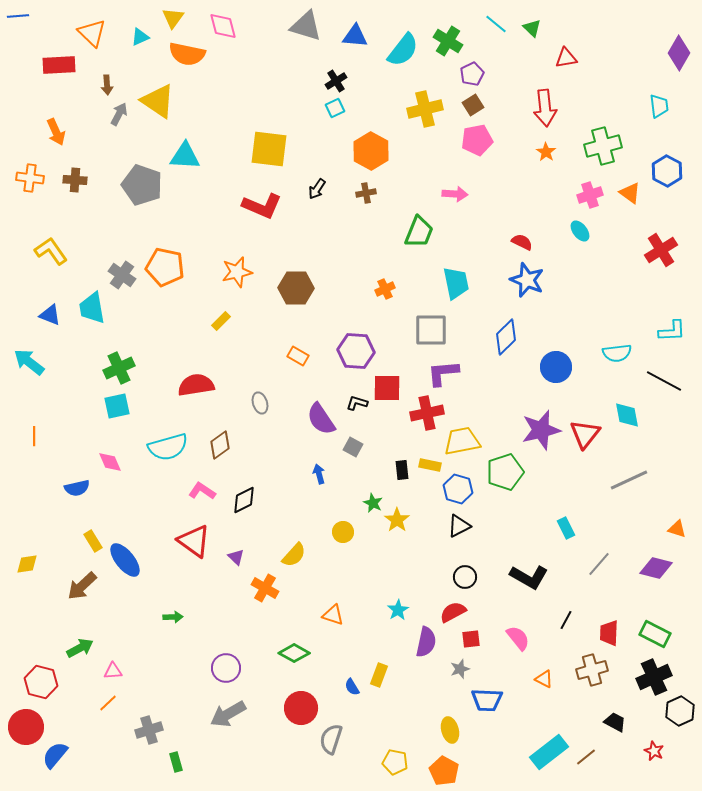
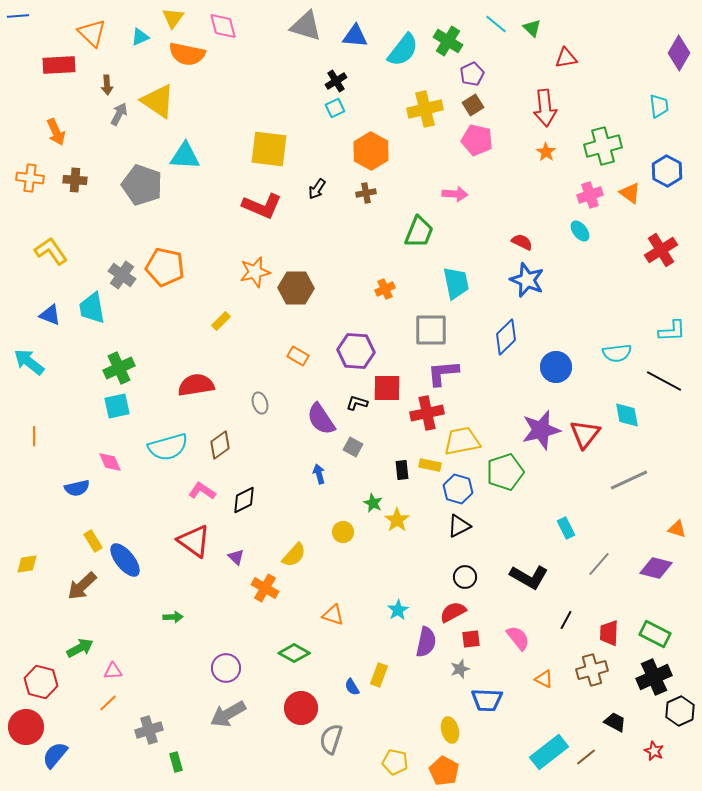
pink pentagon at (477, 140): rotated 24 degrees clockwise
orange star at (237, 272): moved 18 px right
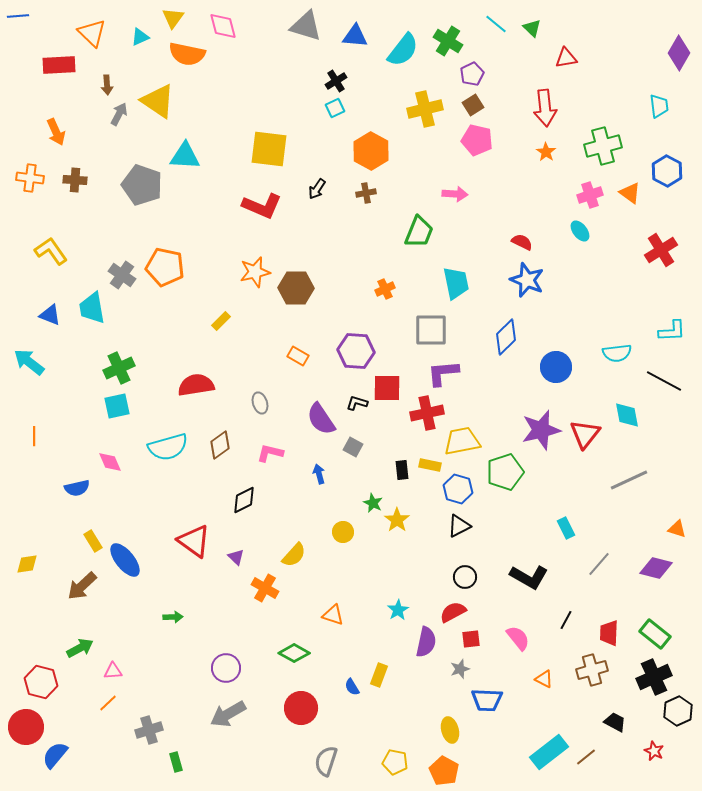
pink L-shape at (202, 491): moved 68 px right, 38 px up; rotated 20 degrees counterclockwise
green rectangle at (655, 634): rotated 12 degrees clockwise
black hexagon at (680, 711): moved 2 px left
gray semicircle at (331, 739): moved 5 px left, 22 px down
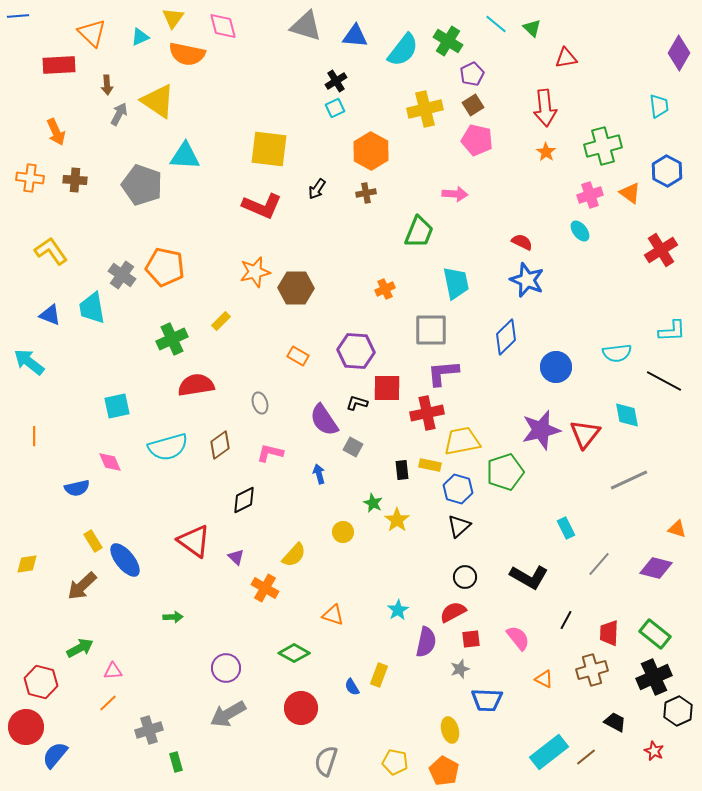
green cross at (119, 368): moved 53 px right, 29 px up
purple semicircle at (321, 419): moved 3 px right, 1 px down
black triangle at (459, 526): rotated 15 degrees counterclockwise
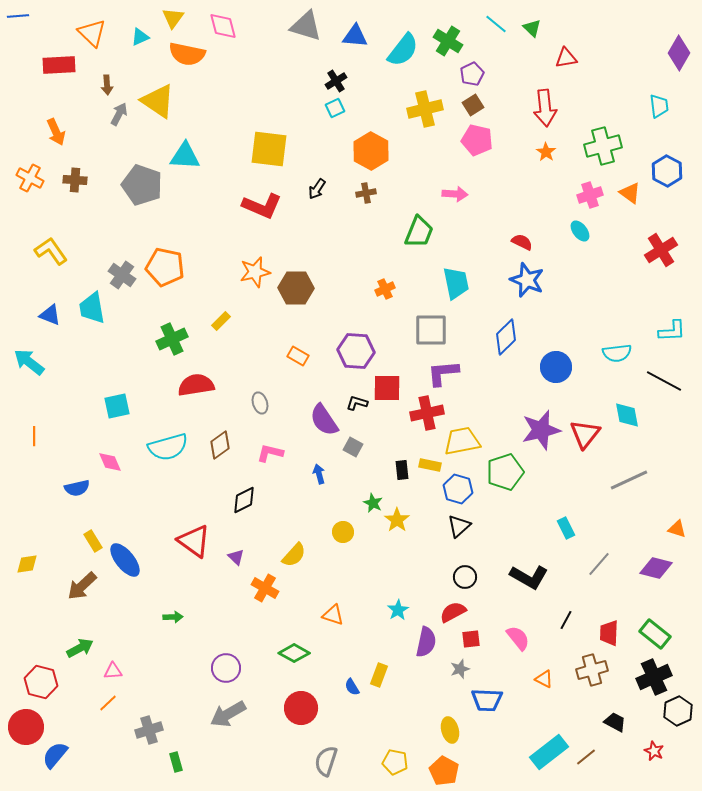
orange cross at (30, 178): rotated 20 degrees clockwise
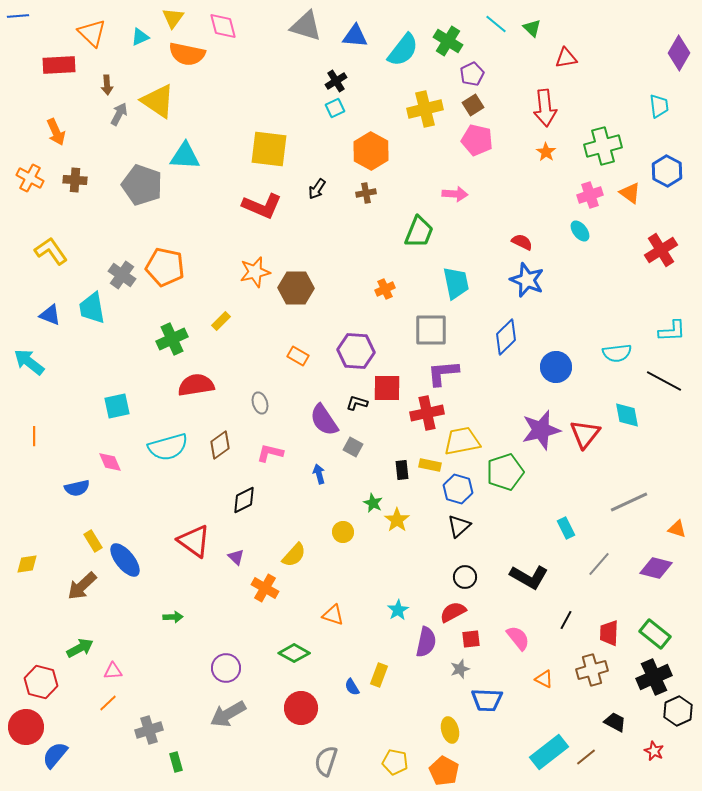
gray line at (629, 480): moved 22 px down
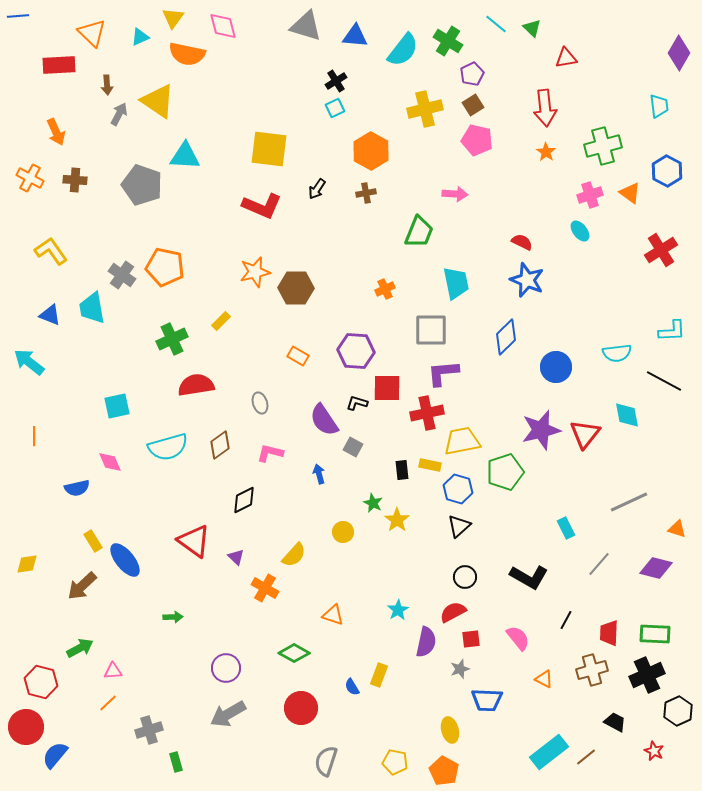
green rectangle at (655, 634): rotated 36 degrees counterclockwise
black cross at (654, 677): moved 7 px left, 2 px up
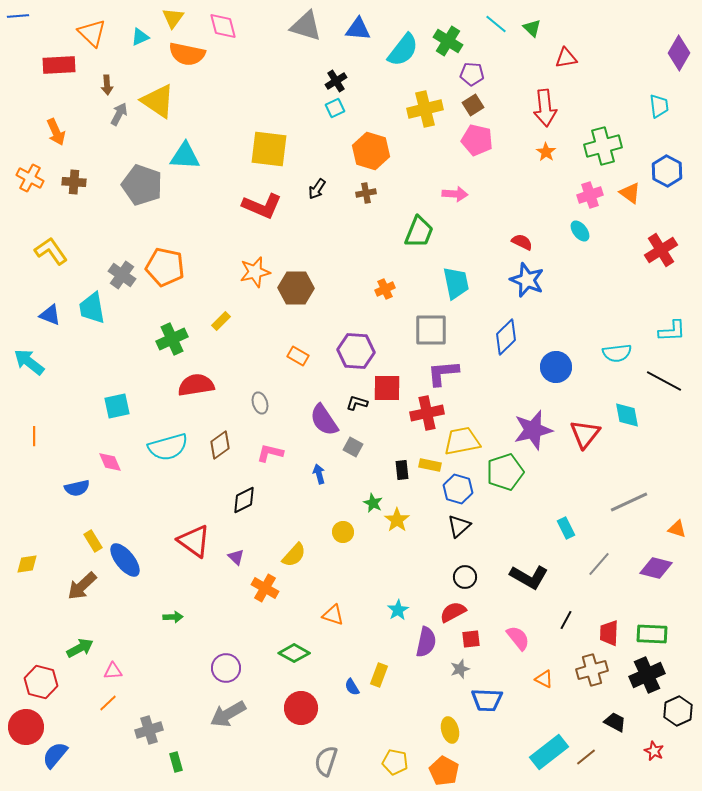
blue triangle at (355, 36): moved 3 px right, 7 px up
purple pentagon at (472, 74): rotated 30 degrees clockwise
orange hexagon at (371, 151): rotated 12 degrees counterclockwise
brown cross at (75, 180): moved 1 px left, 2 px down
purple star at (541, 430): moved 8 px left
green rectangle at (655, 634): moved 3 px left
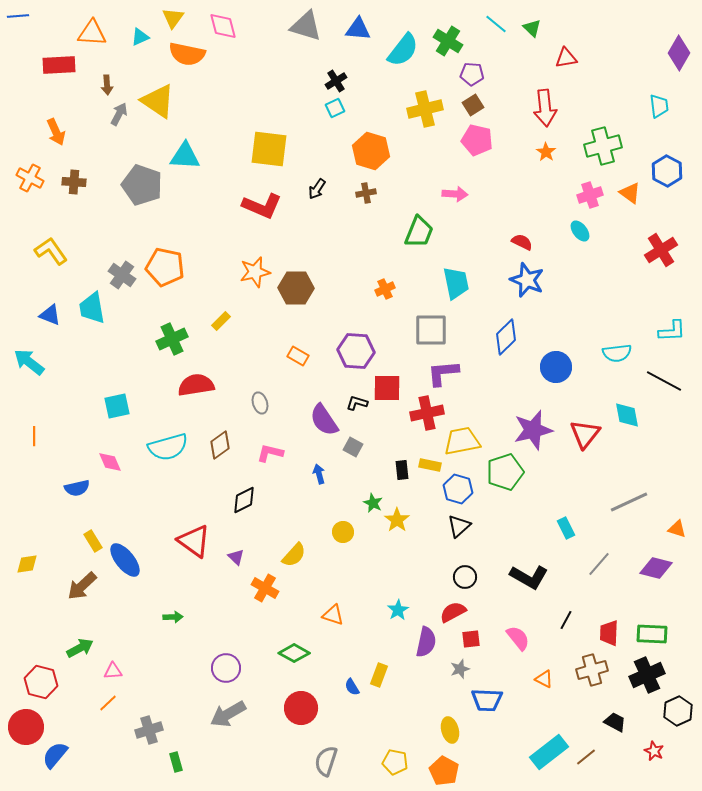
orange triangle at (92, 33): rotated 40 degrees counterclockwise
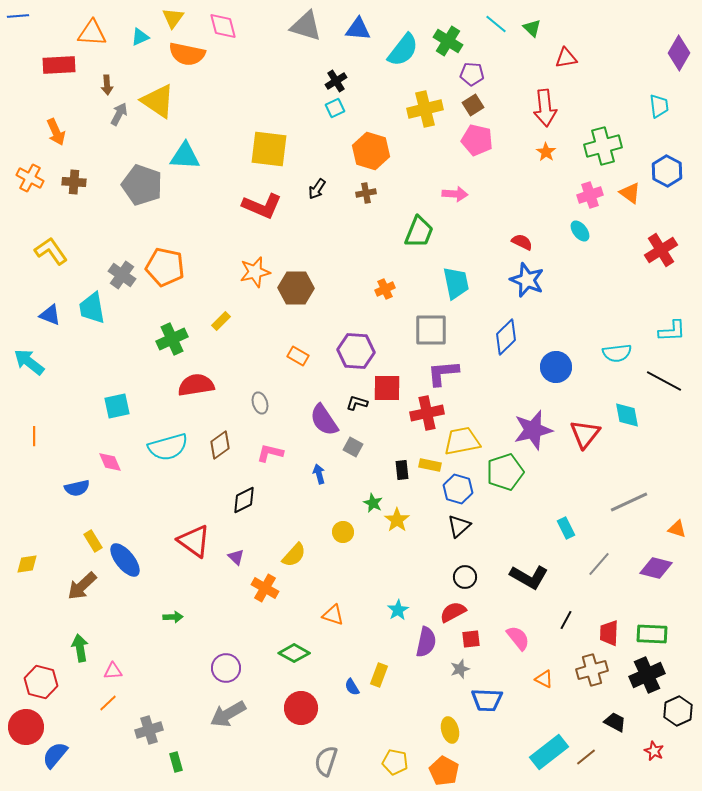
green arrow at (80, 648): rotated 72 degrees counterclockwise
